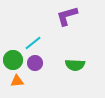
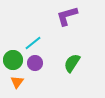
green semicircle: moved 3 px left, 2 px up; rotated 120 degrees clockwise
orange triangle: moved 1 px down; rotated 48 degrees counterclockwise
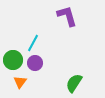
purple L-shape: rotated 90 degrees clockwise
cyan line: rotated 24 degrees counterclockwise
green semicircle: moved 2 px right, 20 px down
orange triangle: moved 3 px right
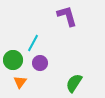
purple circle: moved 5 px right
